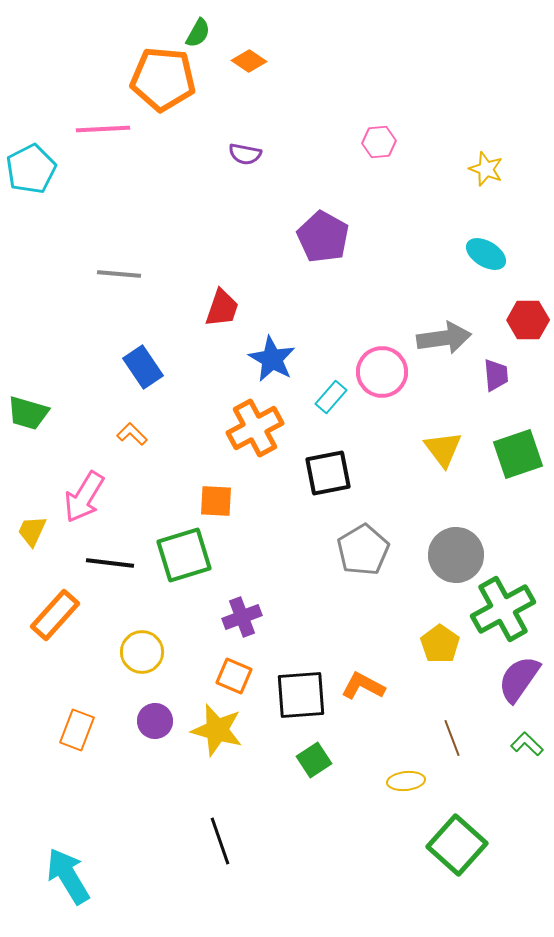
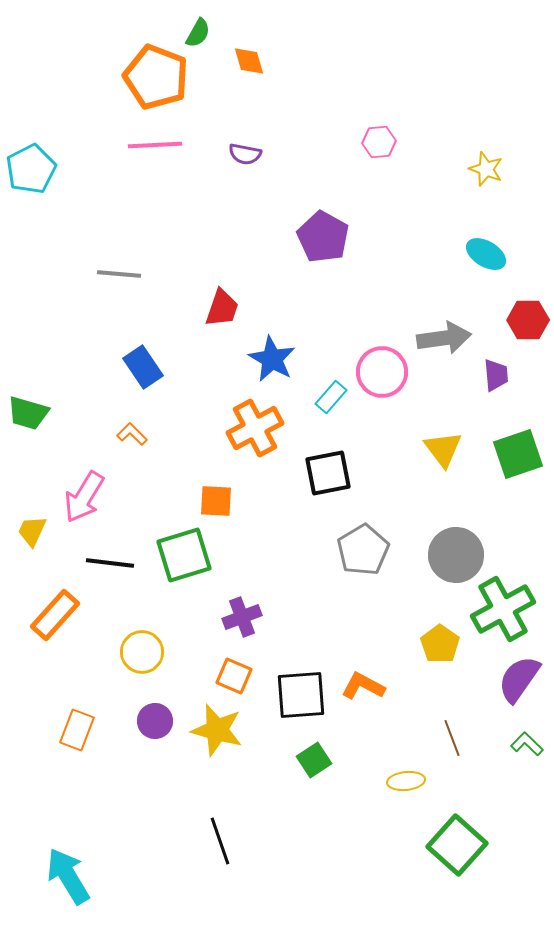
orange diamond at (249, 61): rotated 40 degrees clockwise
orange pentagon at (163, 79): moved 7 px left, 2 px up; rotated 16 degrees clockwise
pink line at (103, 129): moved 52 px right, 16 px down
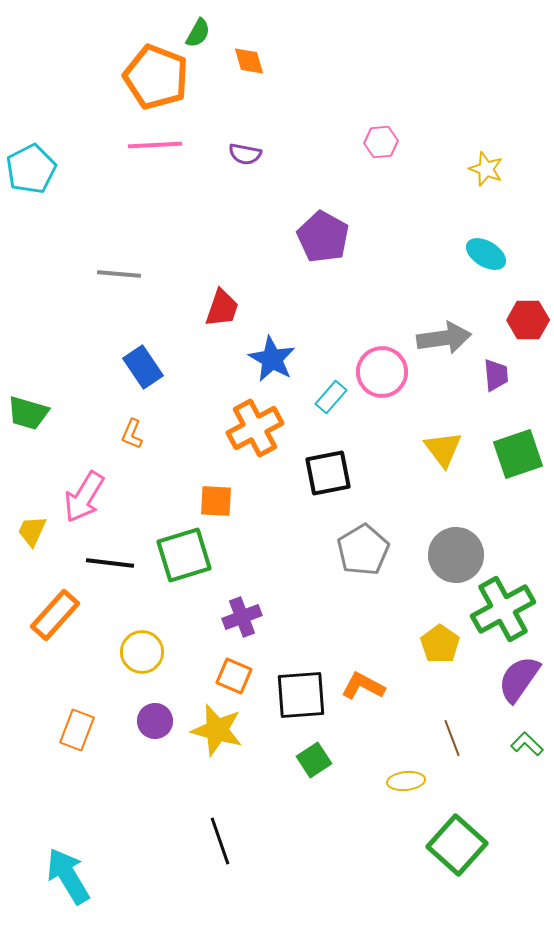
pink hexagon at (379, 142): moved 2 px right
orange L-shape at (132, 434): rotated 112 degrees counterclockwise
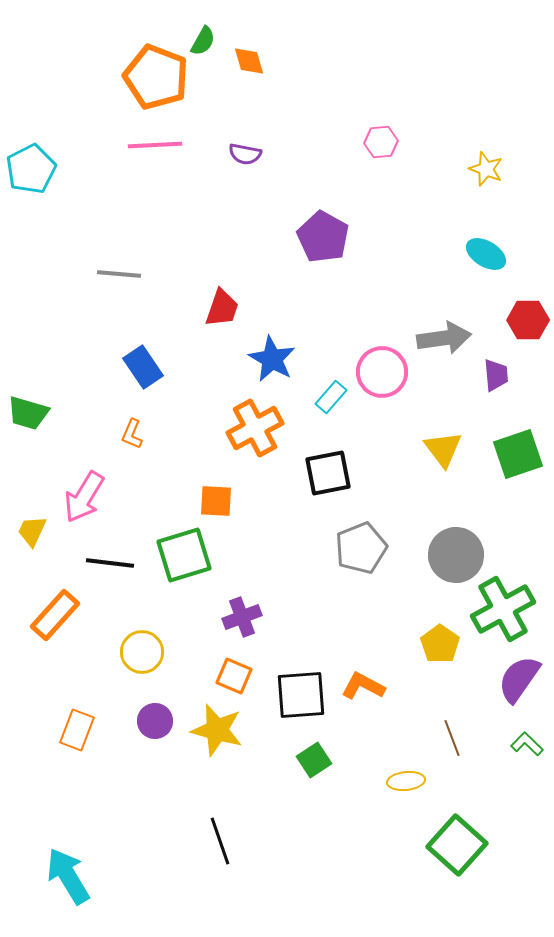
green semicircle at (198, 33): moved 5 px right, 8 px down
gray pentagon at (363, 550): moved 2 px left, 2 px up; rotated 9 degrees clockwise
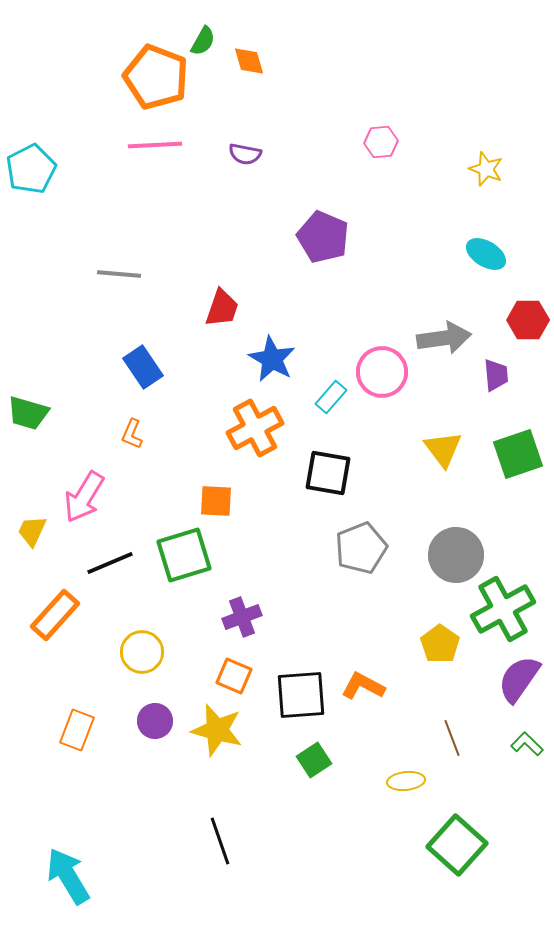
purple pentagon at (323, 237): rotated 6 degrees counterclockwise
black square at (328, 473): rotated 21 degrees clockwise
black line at (110, 563): rotated 30 degrees counterclockwise
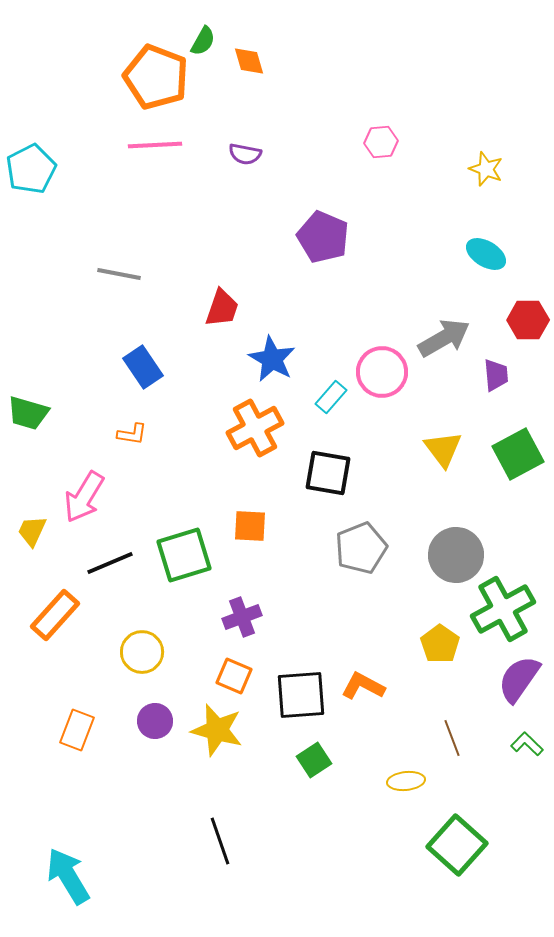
gray line at (119, 274): rotated 6 degrees clockwise
gray arrow at (444, 338): rotated 22 degrees counterclockwise
orange L-shape at (132, 434): rotated 104 degrees counterclockwise
green square at (518, 454): rotated 9 degrees counterclockwise
orange square at (216, 501): moved 34 px right, 25 px down
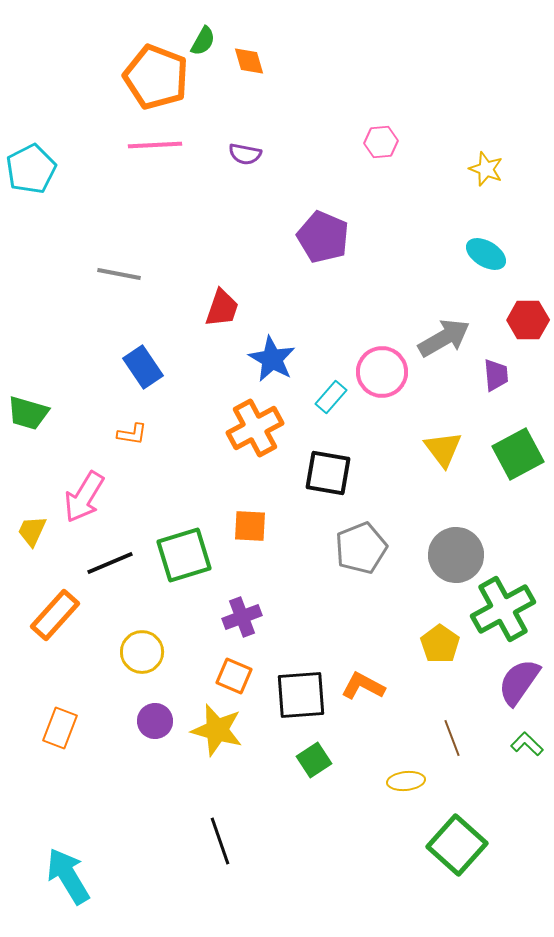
purple semicircle at (519, 679): moved 3 px down
orange rectangle at (77, 730): moved 17 px left, 2 px up
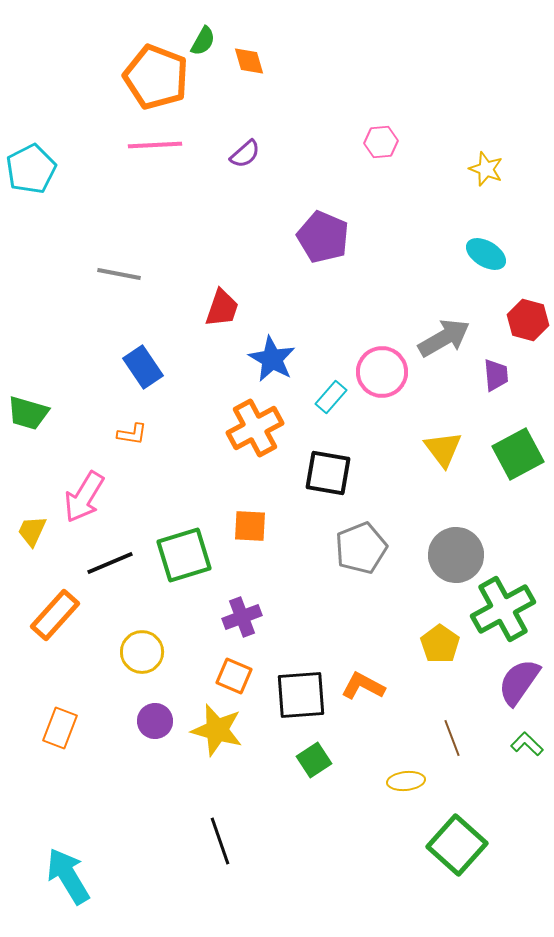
purple semicircle at (245, 154): rotated 52 degrees counterclockwise
red hexagon at (528, 320): rotated 15 degrees clockwise
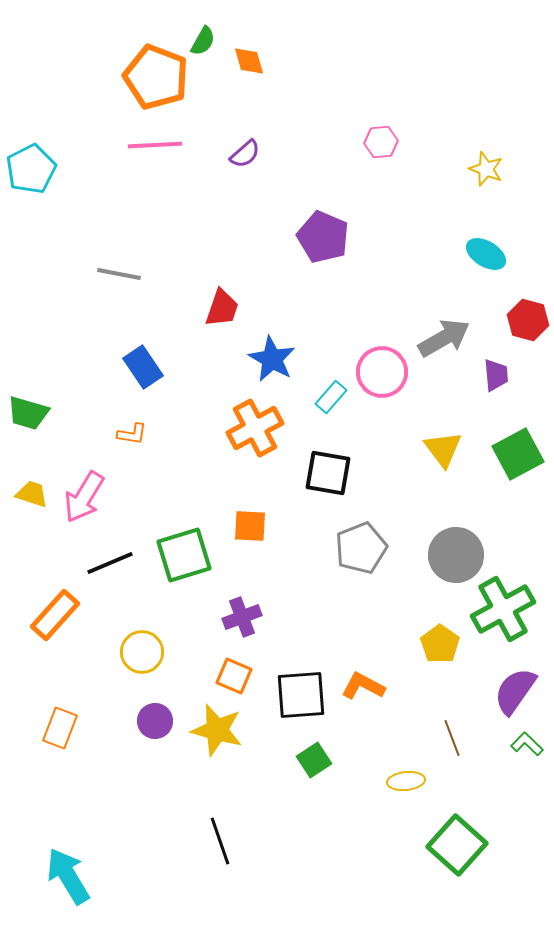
yellow trapezoid at (32, 531): moved 37 px up; rotated 84 degrees clockwise
purple semicircle at (519, 682): moved 4 px left, 9 px down
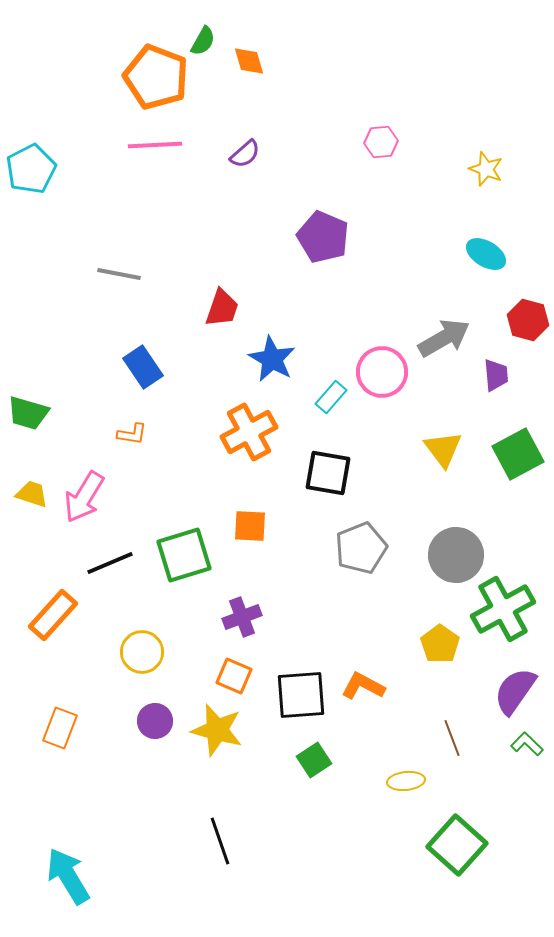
orange cross at (255, 428): moved 6 px left, 4 px down
orange rectangle at (55, 615): moved 2 px left
